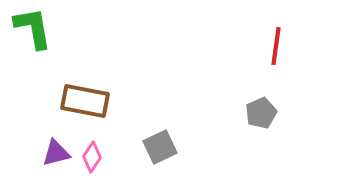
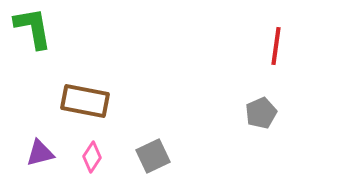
gray square: moved 7 px left, 9 px down
purple triangle: moved 16 px left
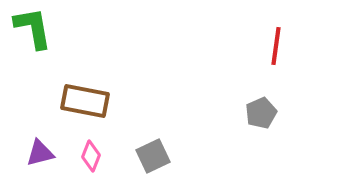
pink diamond: moved 1 px left, 1 px up; rotated 12 degrees counterclockwise
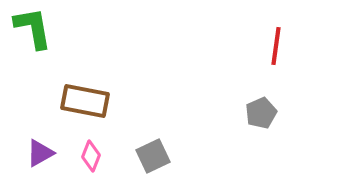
purple triangle: rotated 16 degrees counterclockwise
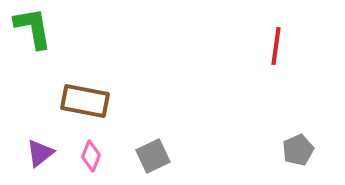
gray pentagon: moved 37 px right, 37 px down
purple triangle: rotated 8 degrees counterclockwise
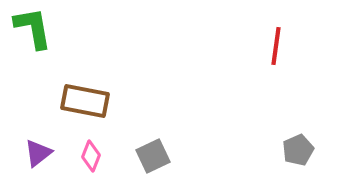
purple triangle: moved 2 px left
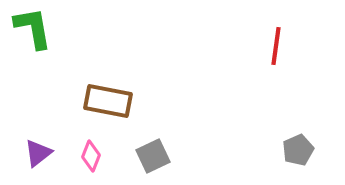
brown rectangle: moved 23 px right
